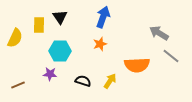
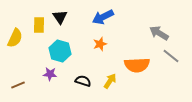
blue arrow: rotated 135 degrees counterclockwise
cyan hexagon: rotated 15 degrees clockwise
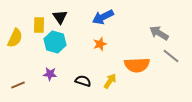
cyan hexagon: moved 5 px left, 9 px up
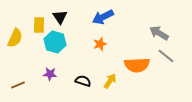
gray line: moved 5 px left
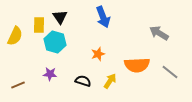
blue arrow: rotated 85 degrees counterclockwise
yellow semicircle: moved 2 px up
orange star: moved 2 px left, 10 px down
gray line: moved 4 px right, 16 px down
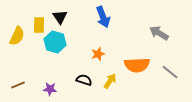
yellow semicircle: moved 2 px right
purple star: moved 15 px down
black semicircle: moved 1 px right, 1 px up
